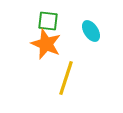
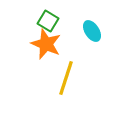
green square: rotated 25 degrees clockwise
cyan ellipse: moved 1 px right
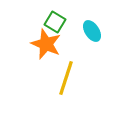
green square: moved 7 px right, 1 px down
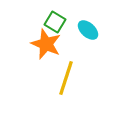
cyan ellipse: moved 4 px left, 1 px up; rotated 15 degrees counterclockwise
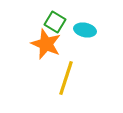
cyan ellipse: moved 3 px left; rotated 30 degrees counterclockwise
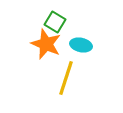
cyan ellipse: moved 4 px left, 15 px down
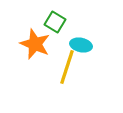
orange star: moved 11 px left
yellow line: moved 1 px right, 11 px up
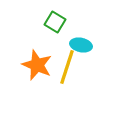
orange star: moved 2 px right, 21 px down
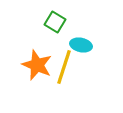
yellow line: moved 3 px left
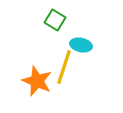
green square: moved 2 px up
orange star: moved 16 px down
